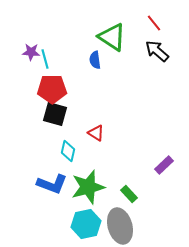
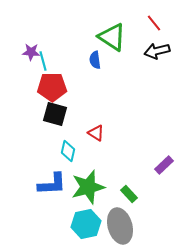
black arrow: rotated 55 degrees counterclockwise
cyan line: moved 2 px left, 2 px down
red pentagon: moved 2 px up
blue L-shape: rotated 24 degrees counterclockwise
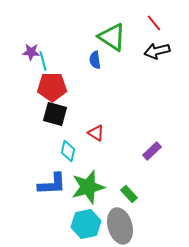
purple rectangle: moved 12 px left, 14 px up
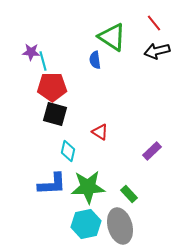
red triangle: moved 4 px right, 1 px up
green star: rotated 12 degrees clockwise
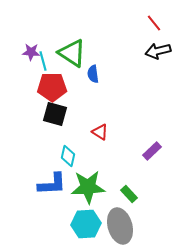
green triangle: moved 40 px left, 16 px down
black arrow: moved 1 px right
blue semicircle: moved 2 px left, 14 px down
cyan diamond: moved 5 px down
cyan hexagon: rotated 8 degrees clockwise
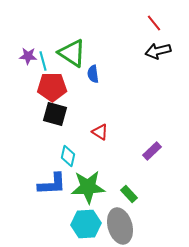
purple star: moved 3 px left, 4 px down
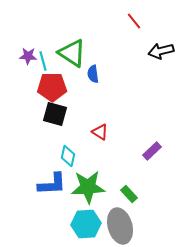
red line: moved 20 px left, 2 px up
black arrow: moved 3 px right
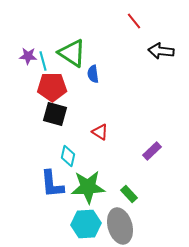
black arrow: rotated 20 degrees clockwise
blue L-shape: rotated 88 degrees clockwise
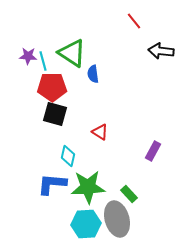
purple rectangle: moved 1 px right; rotated 18 degrees counterclockwise
blue L-shape: rotated 100 degrees clockwise
gray ellipse: moved 3 px left, 7 px up
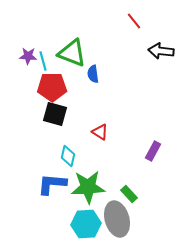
green triangle: rotated 12 degrees counterclockwise
